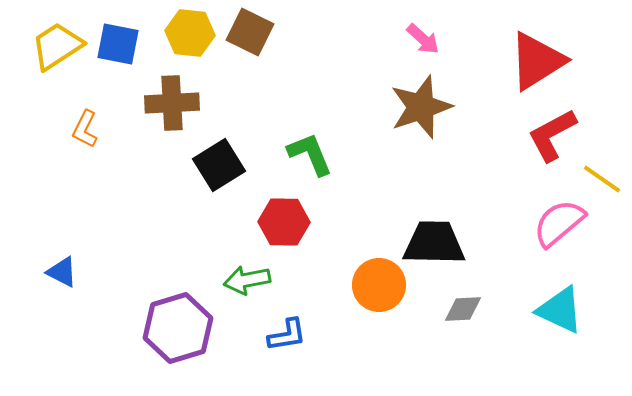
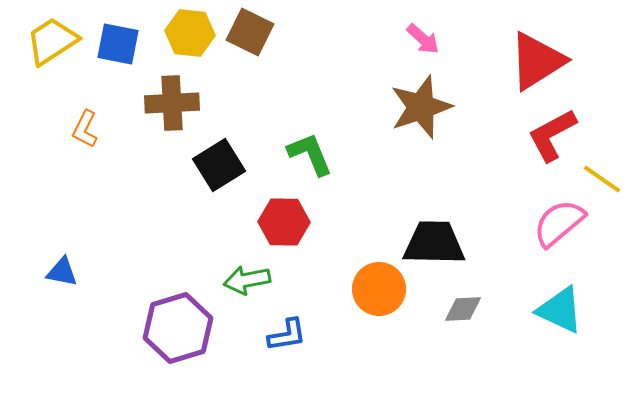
yellow trapezoid: moved 5 px left, 5 px up
blue triangle: rotated 16 degrees counterclockwise
orange circle: moved 4 px down
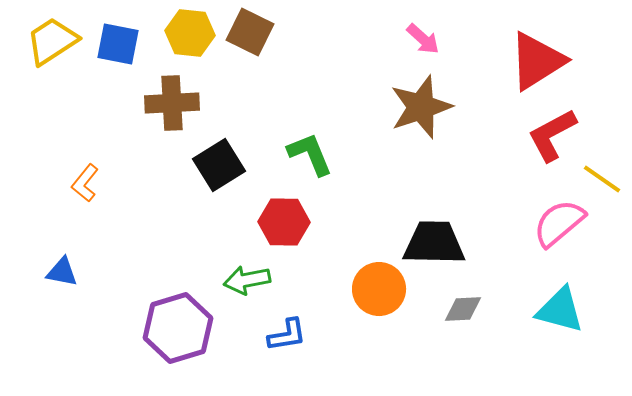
orange L-shape: moved 54 px down; rotated 12 degrees clockwise
cyan triangle: rotated 10 degrees counterclockwise
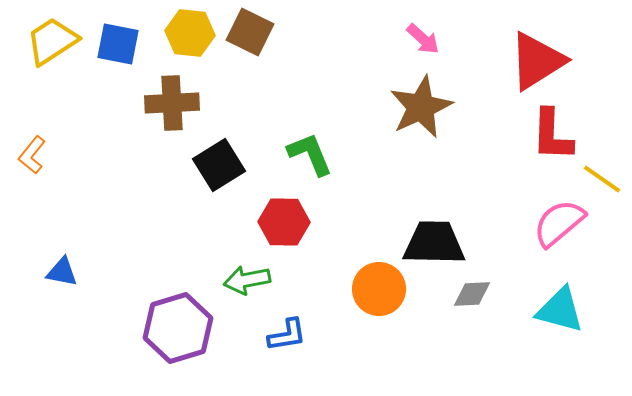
brown star: rotated 6 degrees counterclockwise
red L-shape: rotated 60 degrees counterclockwise
orange L-shape: moved 53 px left, 28 px up
gray diamond: moved 9 px right, 15 px up
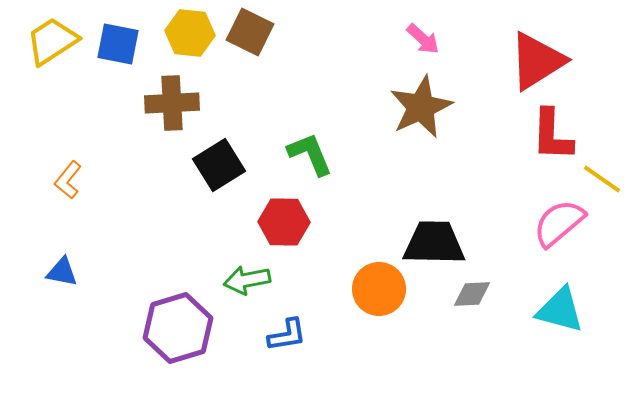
orange L-shape: moved 36 px right, 25 px down
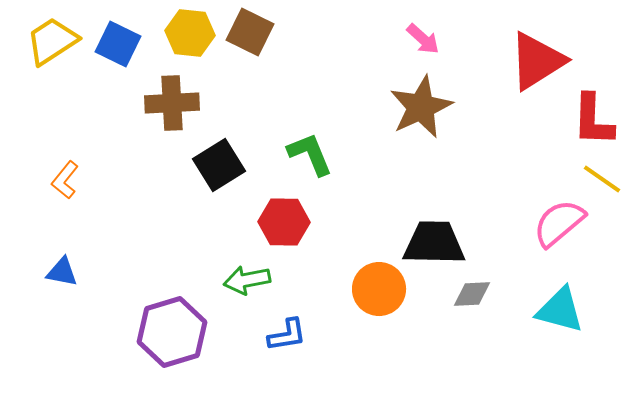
blue square: rotated 15 degrees clockwise
red L-shape: moved 41 px right, 15 px up
orange L-shape: moved 3 px left
purple hexagon: moved 6 px left, 4 px down
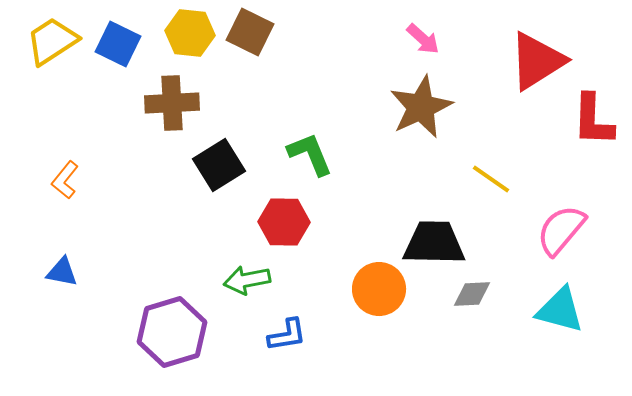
yellow line: moved 111 px left
pink semicircle: moved 2 px right, 7 px down; rotated 10 degrees counterclockwise
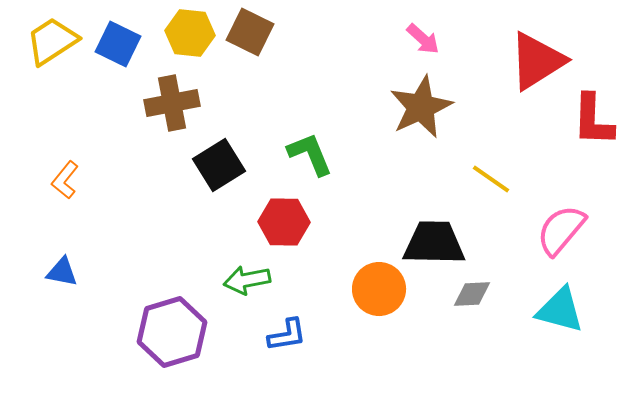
brown cross: rotated 8 degrees counterclockwise
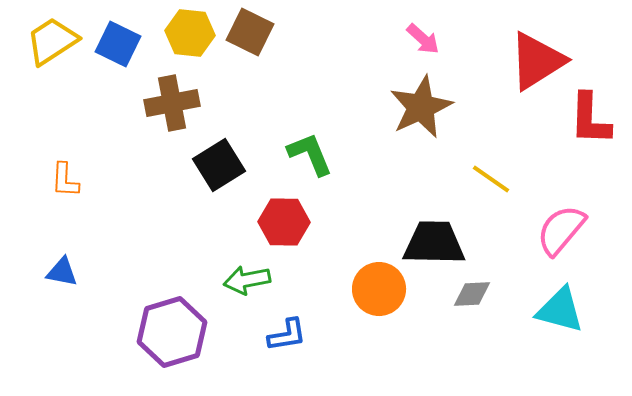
red L-shape: moved 3 px left, 1 px up
orange L-shape: rotated 36 degrees counterclockwise
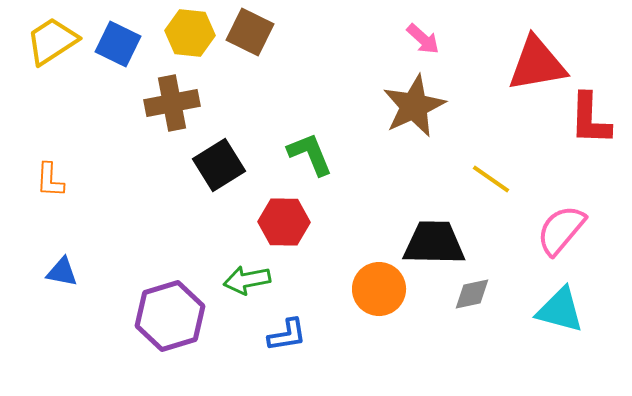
red triangle: moved 3 px down; rotated 22 degrees clockwise
brown star: moved 7 px left, 1 px up
orange L-shape: moved 15 px left
gray diamond: rotated 9 degrees counterclockwise
purple hexagon: moved 2 px left, 16 px up
